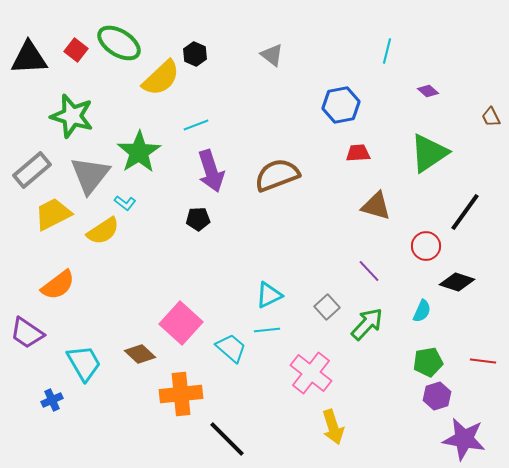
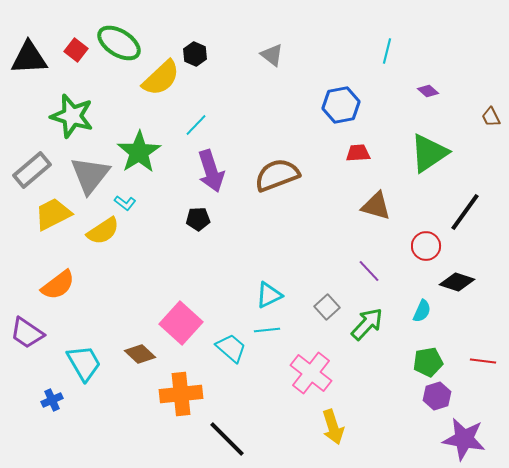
cyan line at (196, 125): rotated 25 degrees counterclockwise
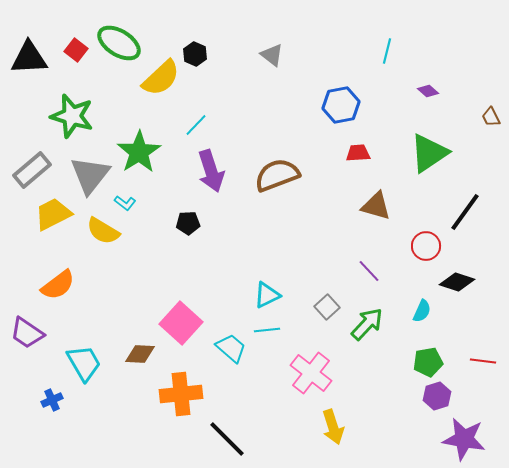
black pentagon at (198, 219): moved 10 px left, 4 px down
yellow semicircle at (103, 231): rotated 64 degrees clockwise
cyan triangle at (269, 295): moved 2 px left
brown diamond at (140, 354): rotated 40 degrees counterclockwise
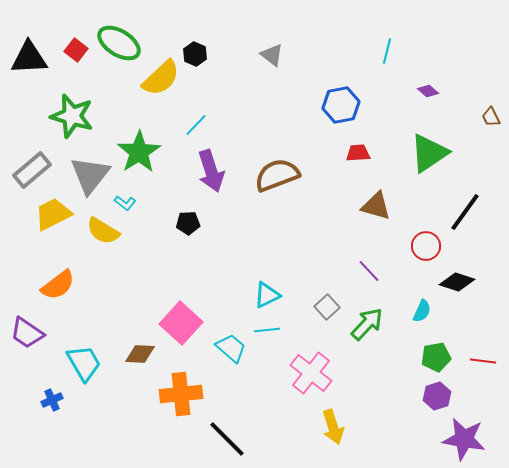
green pentagon at (428, 362): moved 8 px right, 5 px up
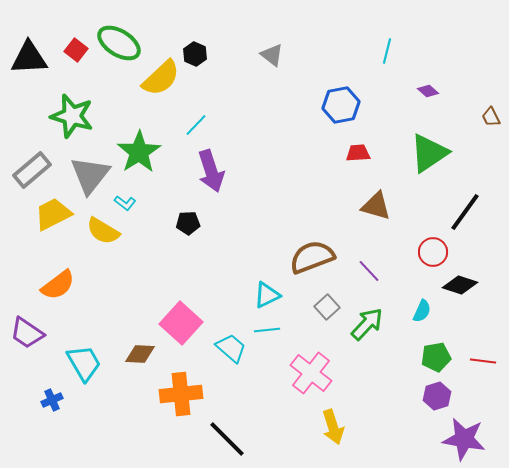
brown semicircle at (277, 175): moved 35 px right, 82 px down
red circle at (426, 246): moved 7 px right, 6 px down
black diamond at (457, 282): moved 3 px right, 3 px down
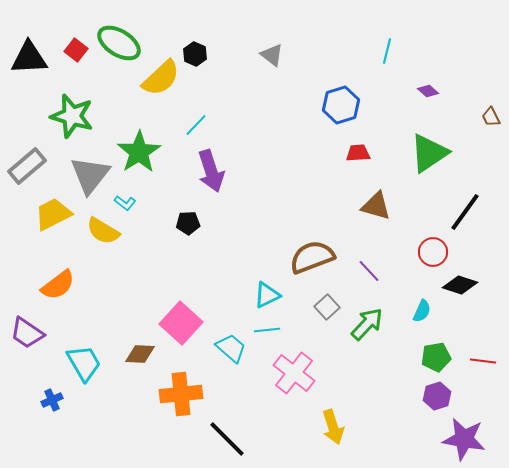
blue hexagon at (341, 105): rotated 6 degrees counterclockwise
gray rectangle at (32, 170): moved 5 px left, 4 px up
pink cross at (311, 373): moved 17 px left
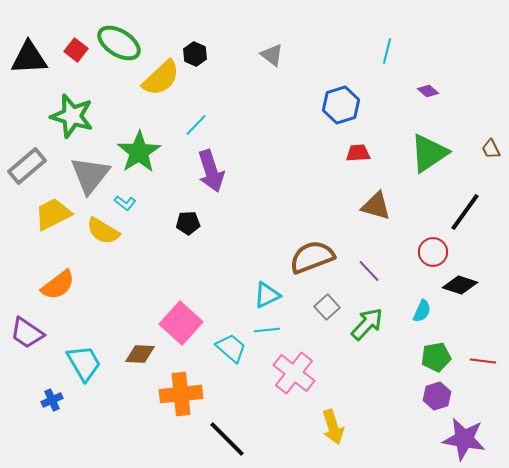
brown trapezoid at (491, 117): moved 32 px down
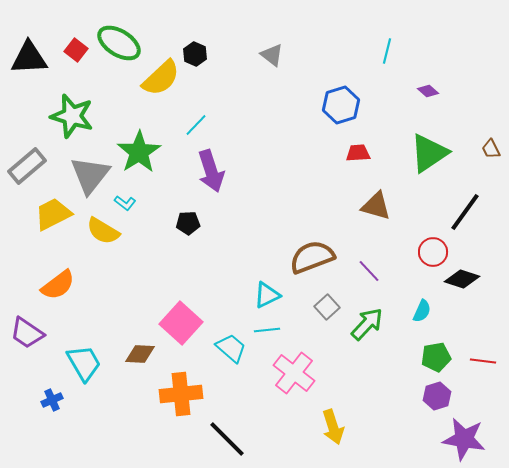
black diamond at (460, 285): moved 2 px right, 6 px up
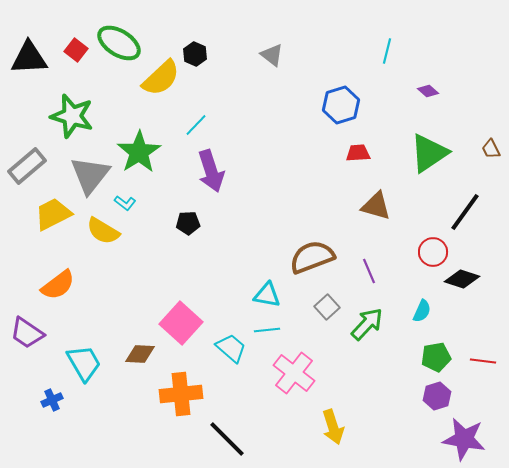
purple line at (369, 271): rotated 20 degrees clockwise
cyan triangle at (267, 295): rotated 36 degrees clockwise
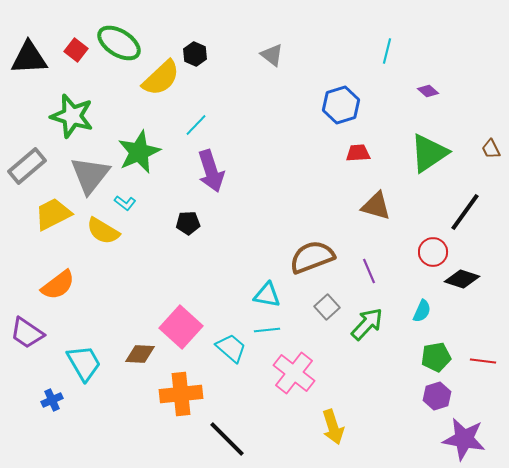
green star at (139, 152): rotated 9 degrees clockwise
pink square at (181, 323): moved 4 px down
